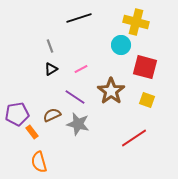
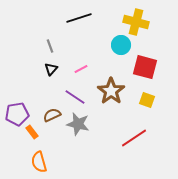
black triangle: rotated 16 degrees counterclockwise
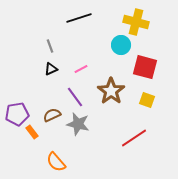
black triangle: rotated 24 degrees clockwise
purple line: rotated 20 degrees clockwise
orange semicircle: moved 17 px right; rotated 25 degrees counterclockwise
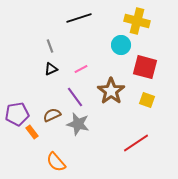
yellow cross: moved 1 px right, 1 px up
red line: moved 2 px right, 5 px down
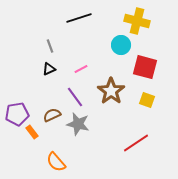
black triangle: moved 2 px left
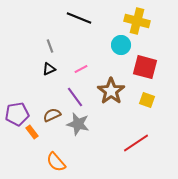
black line: rotated 40 degrees clockwise
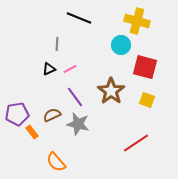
gray line: moved 7 px right, 2 px up; rotated 24 degrees clockwise
pink line: moved 11 px left
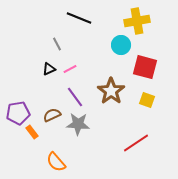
yellow cross: rotated 25 degrees counterclockwise
gray line: rotated 32 degrees counterclockwise
purple pentagon: moved 1 px right, 1 px up
gray star: rotated 10 degrees counterclockwise
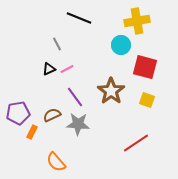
pink line: moved 3 px left
orange rectangle: rotated 64 degrees clockwise
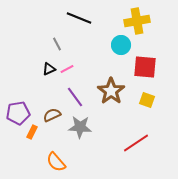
red square: rotated 10 degrees counterclockwise
gray star: moved 2 px right, 3 px down
